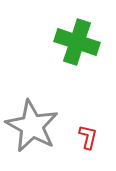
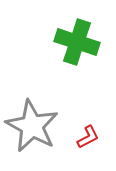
red L-shape: rotated 50 degrees clockwise
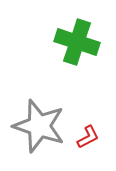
gray star: moved 7 px right; rotated 10 degrees counterclockwise
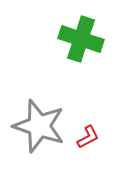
green cross: moved 4 px right, 3 px up
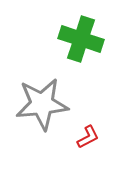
gray star: moved 3 px right, 22 px up; rotated 24 degrees counterclockwise
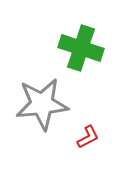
green cross: moved 9 px down
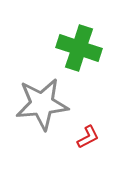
green cross: moved 2 px left
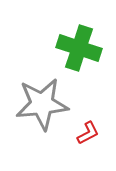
red L-shape: moved 4 px up
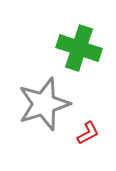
gray star: moved 2 px right; rotated 12 degrees counterclockwise
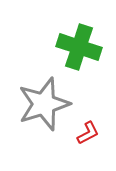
green cross: moved 1 px up
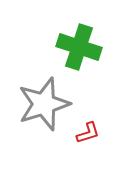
red L-shape: rotated 10 degrees clockwise
